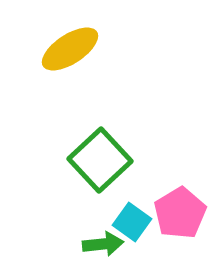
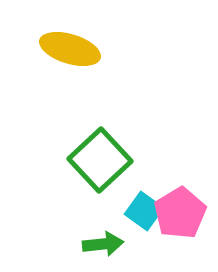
yellow ellipse: rotated 50 degrees clockwise
cyan square: moved 12 px right, 11 px up
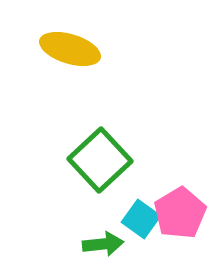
cyan square: moved 3 px left, 8 px down
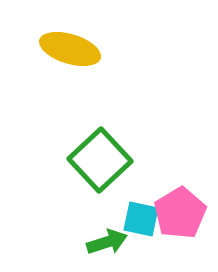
cyan square: rotated 24 degrees counterclockwise
green arrow: moved 4 px right, 2 px up; rotated 12 degrees counterclockwise
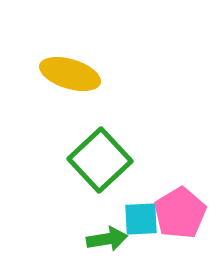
yellow ellipse: moved 25 px down
cyan square: rotated 15 degrees counterclockwise
green arrow: moved 3 px up; rotated 9 degrees clockwise
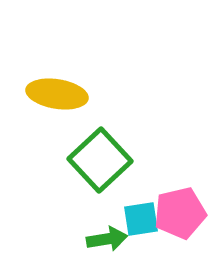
yellow ellipse: moved 13 px left, 20 px down; rotated 8 degrees counterclockwise
pink pentagon: rotated 18 degrees clockwise
cyan square: rotated 6 degrees counterclockwise
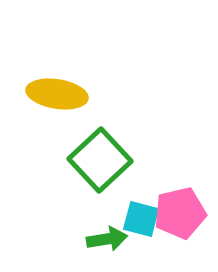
cyan square: rotated 24 degrees clockwise
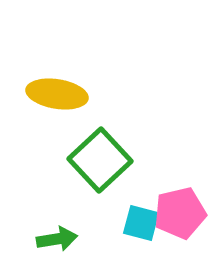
cyan square: moved 4 px down
green arrow: moved 50 px left
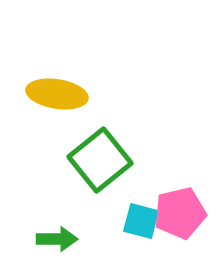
green square: rotated 4 degrees clockwise
cyan square: moved 2 px up
green arrow: rotated 9 degrees clockwise
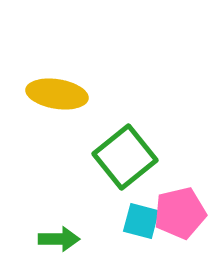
green square: moved 25 px right, 3 px up
green arrow: moved 2 px right
